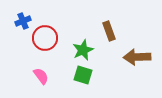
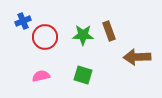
red circle: moved 1 px up
green star: moved 15 px up; rotated 25 degrees clockwise
pink semicircle: rotated 66 degrees counterclockwise
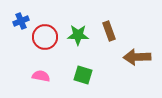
blue cross: moved 2 px left
green star: moved 5 px left
pink semicircle: rotated 24 degrees clockwise
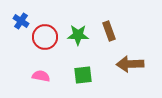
blue cross: rotated 35 degrees counterclockwise
brown arrow: moved 7 px left, 7 px down
green square: rotated 24 degrees counterclockwise
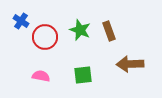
green star: moved 2 px right, 5 px up; rotated 20 degrees clockwise
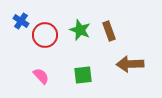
red circle: moved 2 px up
pink semicircle: rotated 36 degrees clockwise
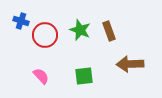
blue cross: rotated 14 degrees counterclockwise
green square: moved 1 px right, 1 px down
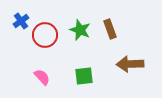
blue cross: rotated 35 degrees clockwise
brown rectangle: moved 1 px right, 2 px up
pink semicircle: moved 1 px right, 1 px down
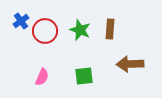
brown rectangle: rotated 24 degrees clockwise
red circle: moved 4 px up
pink semicircle: rotated 66 degrees clockwise
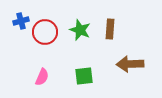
blue cross: rotated 21 degrees clockwise
red circle: moved 1 px down
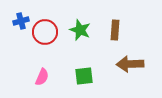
brown rectangle: moved 5 px right, 1 px down
